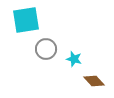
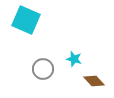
cyan square: rotated 32 degrees clockwise
gray circle: moved 3 px left, 20 px down
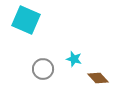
brown diamond: moved 4 px right, 3 px up
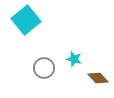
cyan square: rotated 28 degrees clockwise
gray circle: moved 1 px right, 1 px up
